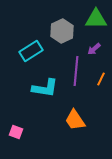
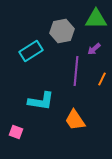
gray hexagon: rotated 15 degrees clockwise
orange line: moved 1 px right
cyan L-shape: moved 4 px left, 13 px down
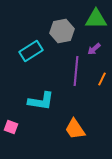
orange trapezoid: moved 9 px down
pink square: moved 5 px left, 5 px up
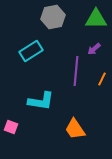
gray hexagon: moved 9 px left, 14 px up
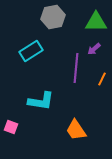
green triangle: moved 3 px down
purple line: moved 3 px up
orange trapezoid: moved 1 px right, 1 px down
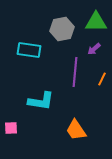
gray hexagon: moved 9 px right, 12 px down
cyan rectangle: moved 2 px left, 1 px up; rotated 40 degrees clockwise
purple line: moved 1 px left, 4 px down
pink square: moved 1 px down; rotated 24 degrees counterclockwise
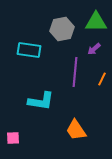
pink square: moved 2 px right, 10 px down
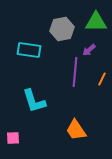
purple arrow: moved 5 px left, 1 px down
cyan L-shape: moved 7 px left; rotated 64 degrees clockwise
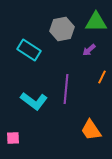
cyan rectangle: rotated 25 degrees clockwise
purple line: moved 9 px left, 17 px down
orange line: moved 2 px up
cyan L-shape: rotated 36 degrees counterclockwise
orange trapezoid: moved 15 px right
